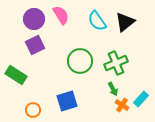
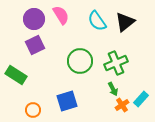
orange cross: rotated 24 degrees clockwise
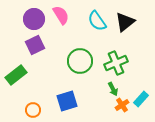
green rectangle: rotated 70 degrees counterclockwise
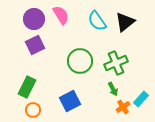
green rectangle: moved 11 px right, 12 px down; rotated 25 degrees counterclockwise
blue square: moved 3 px right; rotated 10 degrees counterclockwise
orange cross: moved 1 px right, 2 px down
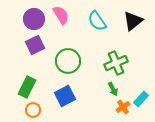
black triangle: moved 8 px right, 1 px up
green circle: moved 12 px left
blue square: moved 5 px left, 5 px up
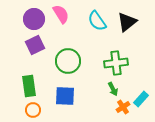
pink semicircle: moved 1 px up
black triangle: moved 6 px left, 1 px down
green cross: rotated 15 degrees clockwise
green rectangle: moved 2 px right, 1 px up; rotated 35 degrees counterclockwise
blue square: rotated 30 degrees clockwise
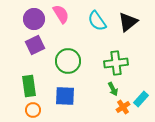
black triangle: moved 1 px right
